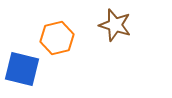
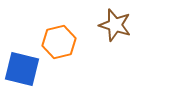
orange hexagon: moved 2 px right, 4 px down
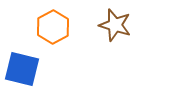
orange hexagon: moved 6 px left, 15 px up; rotated 16 degrees counterclockwise
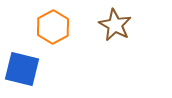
brown star: rotated 12 degrees clockwise
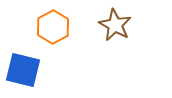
blue square: moved 1 px right, 1 px down
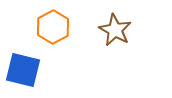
brown star: moved 5 px down
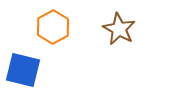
brown star: moved 4 px right, 1 px up
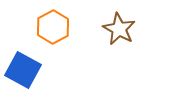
blue square: rotated 15 degrees clockwise
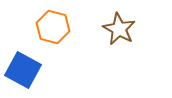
orange hexagon: rotated 16 degrees counterclockwise
